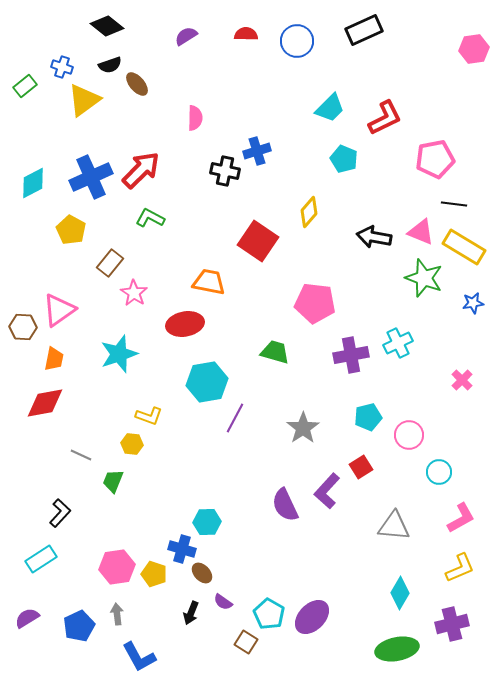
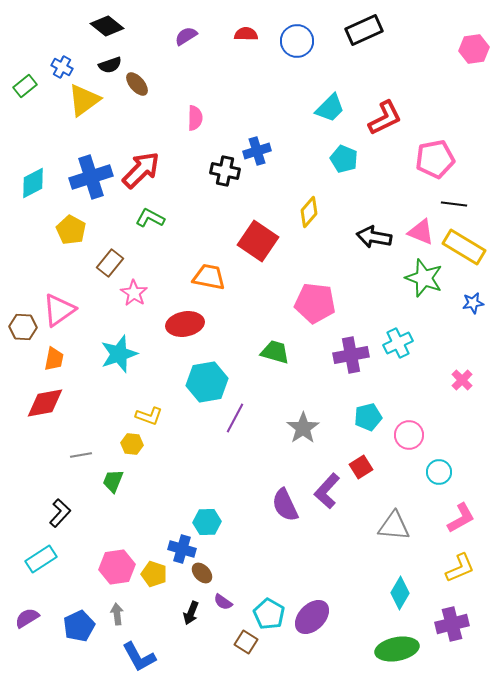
blue cross at (62, 67): rotated 10 degrees clockwise
blue cross at (91, 177): rotated 6 degrees clockwise
orange trapezoid at (209, 282): moved 5 px up
gray line at (81, 455): rotated 35 degrees counterclockwise
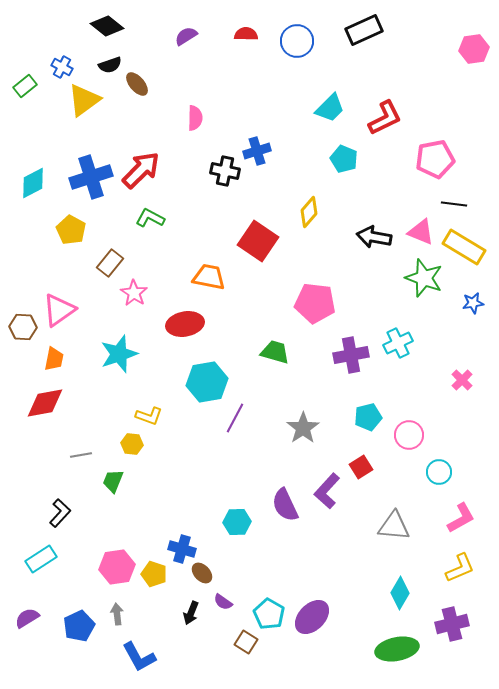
cyan hexagon at (207, 522): moved 30 px right
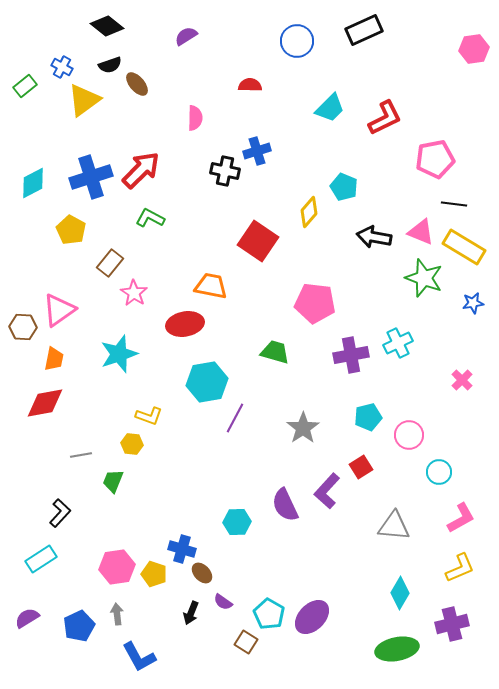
red semicircle at (246, 34): moved 4 px right, 51 px down
cyan pentagon at (344, 159): moved 28 px down
orange trapezoid at (209, 277): moved 2 px right, 9 px down
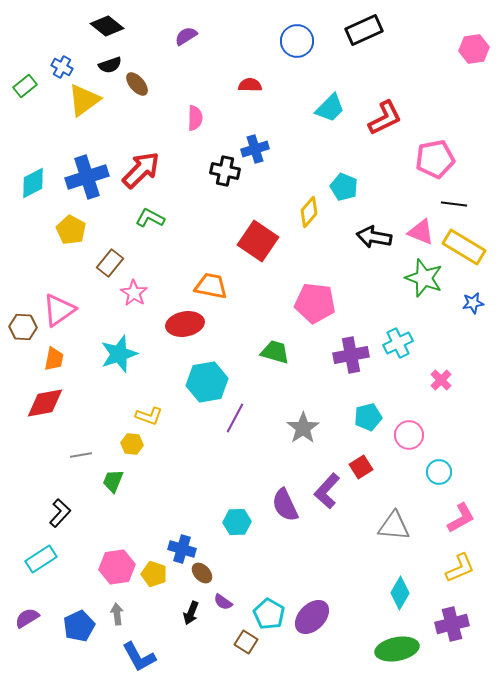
blue cross at (257, 151): moved 2 px left, 2 px up
blue cross at (91, 177): moved 4 px left
pink cross at (462, 380): moved 21 px left
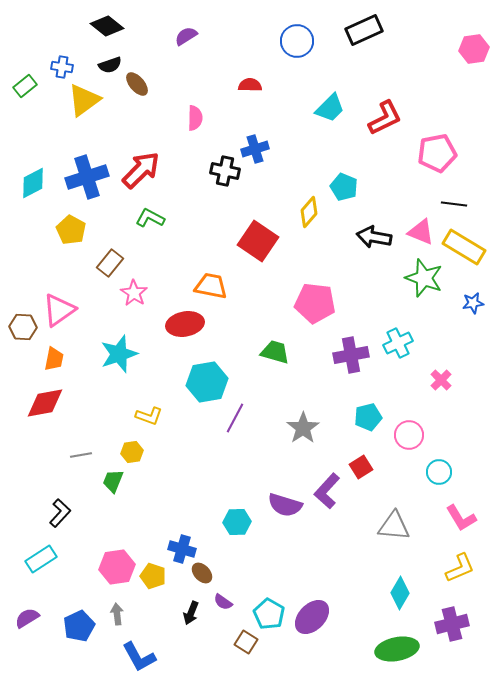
blue cross at (62, 67): rotated 20 degrees counterclockwise
pink pentagon at (435, 159): moved 2 px right, 6 px up
yellow hexagon at (132, 444): moved 8 px down; rotated 15 degrees counterclockwise
purple semicircle at (285, 505): rotated 48 degrees counterclockwise
pink L-shape at (461, 518): rotated 88 degrees clockwise
yellow pentagon at (154, 574): moved 1 px left, 2 px down
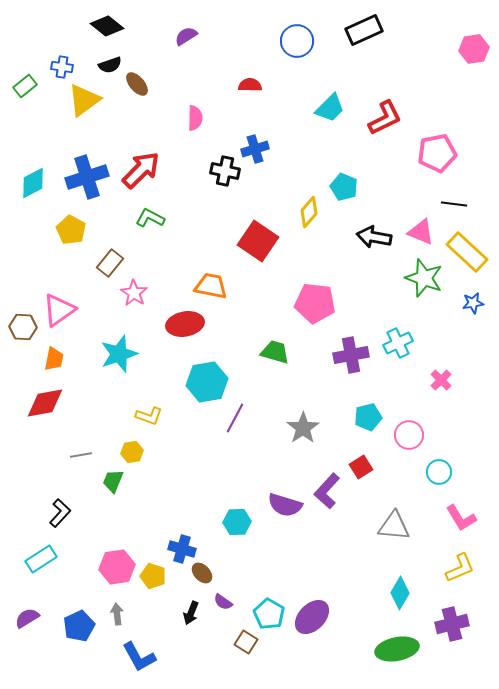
yellow rectangle at (464, 247): moved 3 px right, 5 px down; rotated 12 degrees clockwise
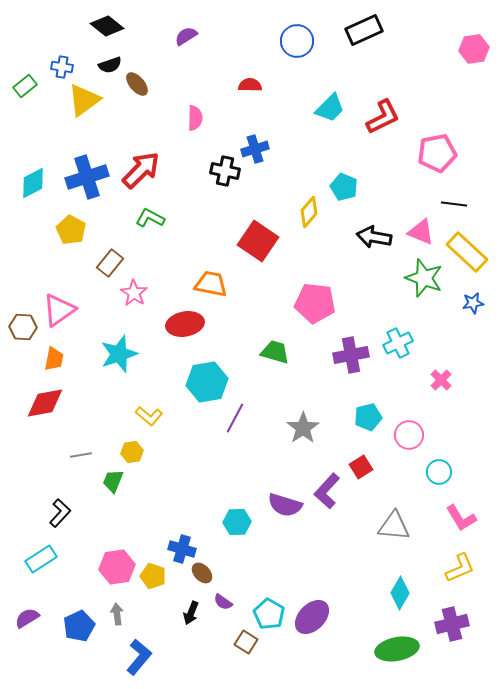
red L-shape at (385, 118): moved 2 px left, 1 px up
orange trapezoid at (211, 286): moved 2 px up
yellow L-shape at (149, 416): rotated 20 degrees clockwise
blue L-shape at (139, 657): rotated 111 degrees counterclockwise
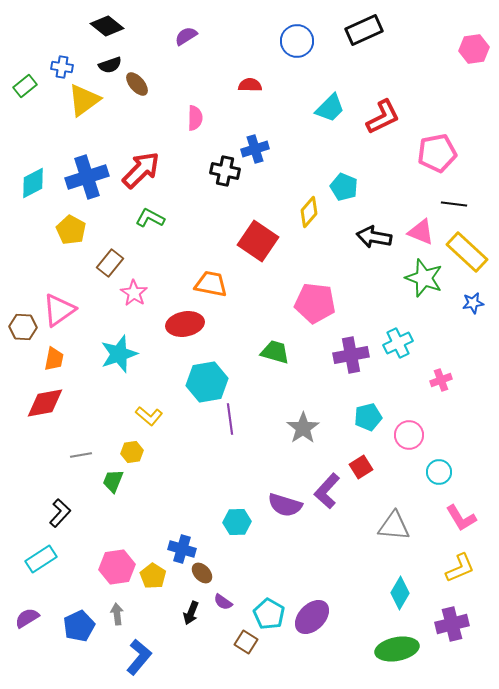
pink cross at (441, 380): rotated 25 degrees clockwise
purple line at (235, 418): moved 5 px left, 1 px down; rotated 36 degrees counterclockwise
yellow pentagon at (153, 576): rotated 15 degrees clockwise
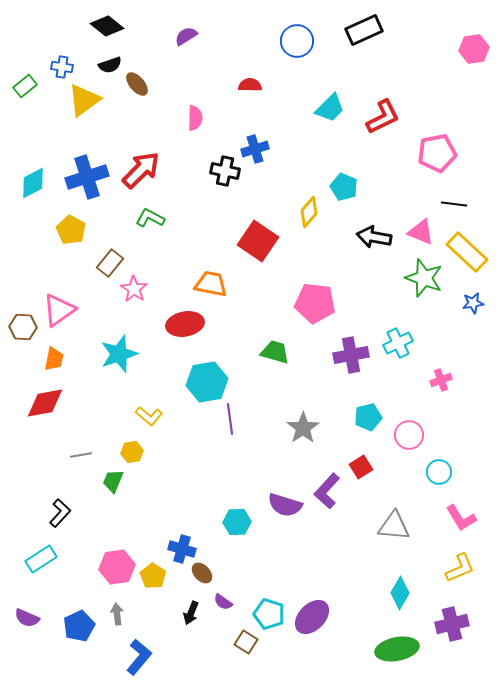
pink star at (134, 293): moved 4 px up
cyan pentagon at (269, 614): rotated 12 degrees counterclockwise
purple semicircle at (27, 618): rotated 125 degrees counterclockwise
